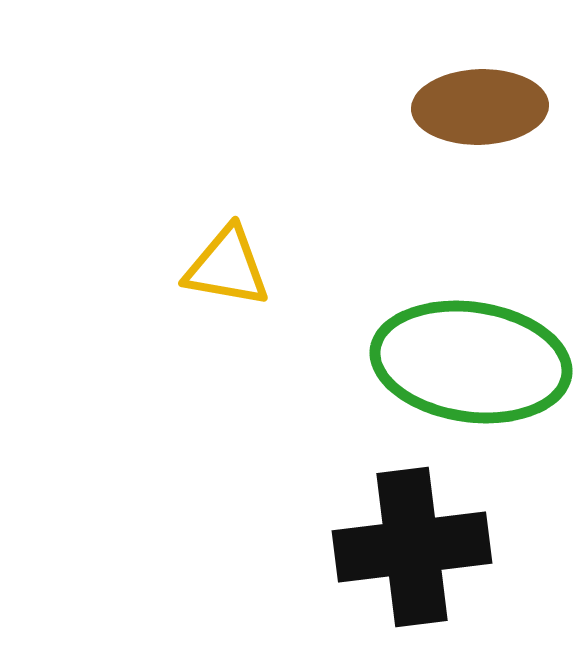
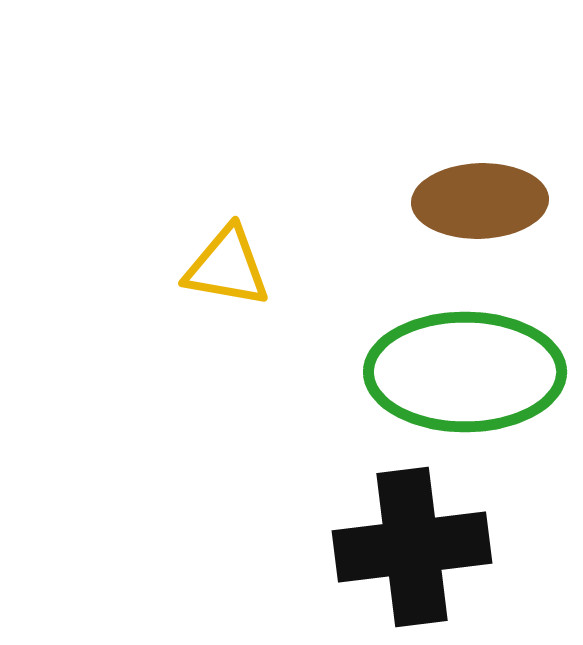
brown ellipse: moved 94 px down
green ellipse: moved 6 px left, 10 px down; rotated 8 degrees counterclockwise
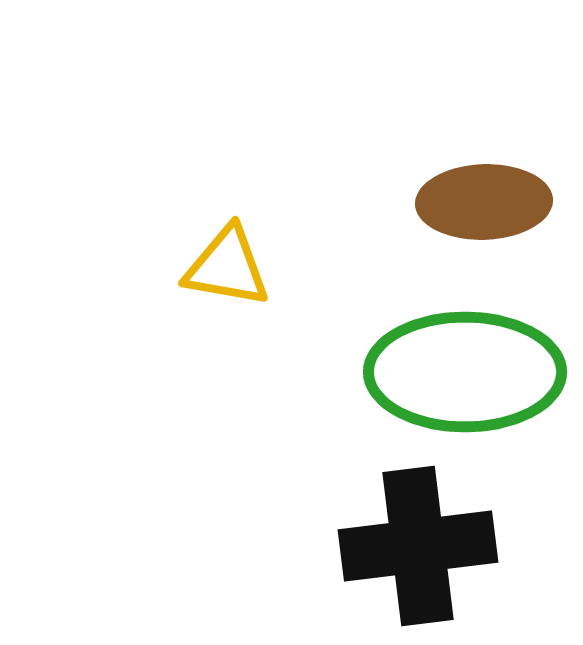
brown ellipse: moved 4 px right, 1 px down
black cross: moved 6 px right, 1 px up
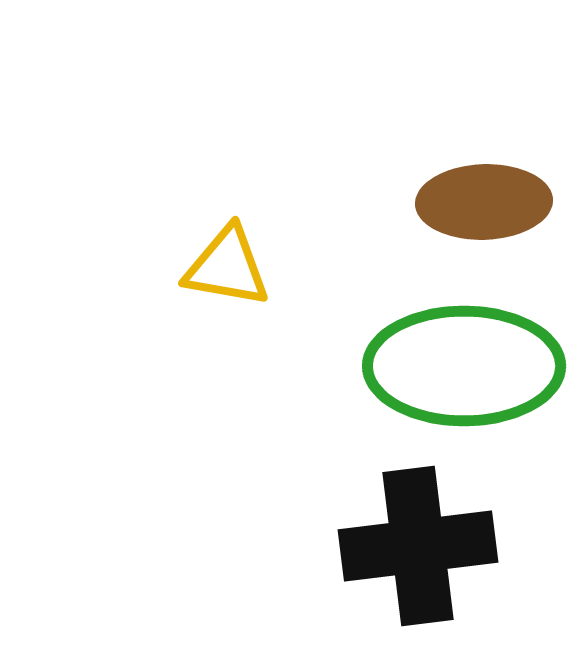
green ellipse: moved 1 px left, 6 px up
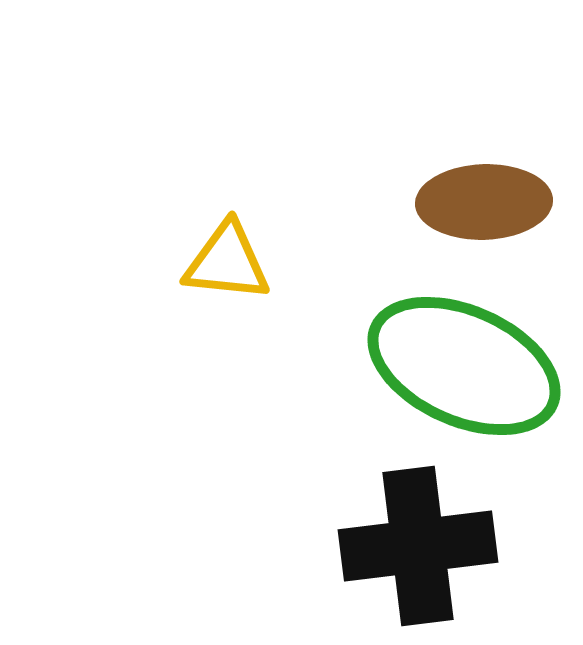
yellow triangle: moved 5 px up; rotated 4 degrees counterclockwise
green ellipse: rotated 24 degrees clockwise
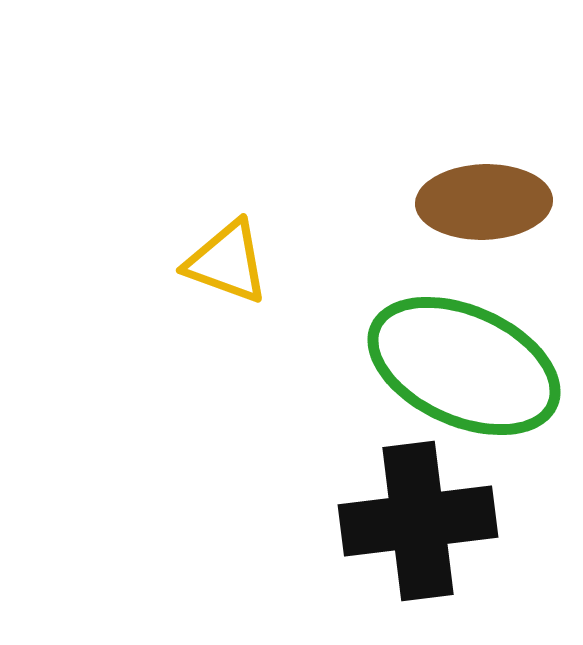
yellow triangle: rotated 14 degrees clockwise
black cross: moved 25 px up
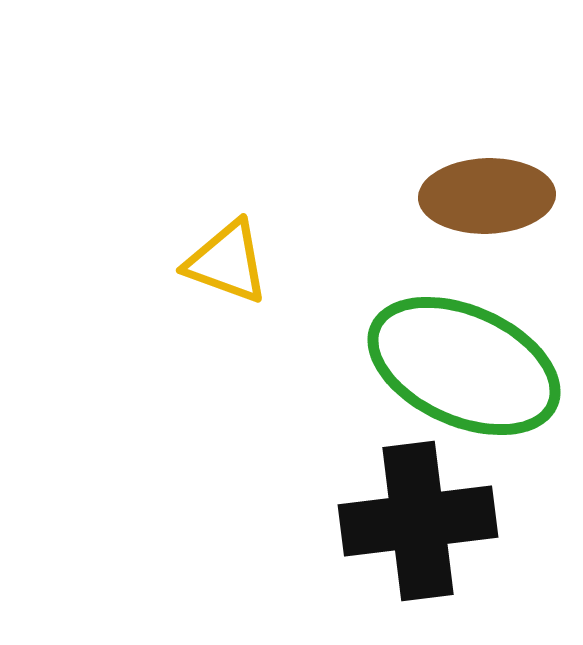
brown ellipse: moved 3 px right, 6 px up
